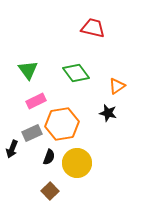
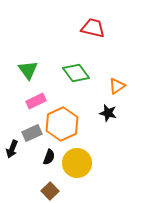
orange hexagon: rotated 16 degrees counterclockwise
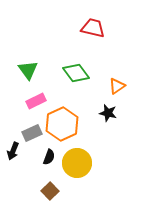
black arrow: moved 1 px right, 2 px down
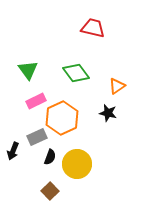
orange hexagon: moved 6 px up
gray rectangle: moved 5 px right, 4 px down
black semicircle: moved 1 px right
yellow circle: moved 1 px down
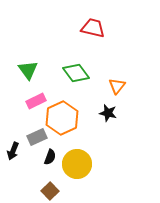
orange triangle: rotated 18 degrees counterclockwise
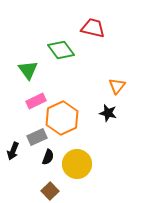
green diamond: moved 15 px left, 23 px up
black semicircle: moved 2 px left
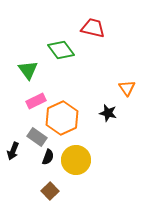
orange triangle: moved 10 px right, 2 px down; rotated 12 degrees counterclockwise
gray rectangle: rotated 60 degrees clockwise
yellow circle: moved 1 px left, 4 px up
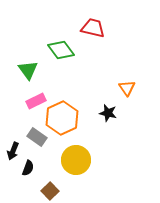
black semicircle: moved 20 px left, 11 px down
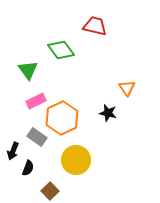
red trapezoid: moved 2 px right, 2 px up
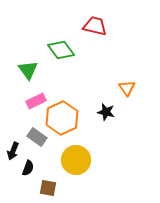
black star: moved 2 px left, 1 px up
brown square: moved 2 px left, 3 px up; rotated 36 degrees counterclockwise
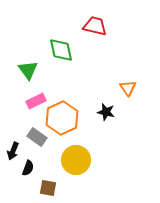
green diamond: rotated 24 degrees clockwise
orange triangle: moved 1 px right
